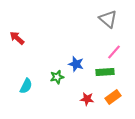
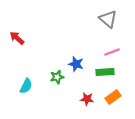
pink line: moved 2 px left; rotated 28 degrees clockwise
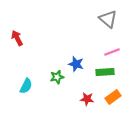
red arrow: rotated 21 degrees clockwise
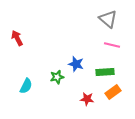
pink line: moved 7 px up; rotated 35 degrees clockwise
orange rectangle: moved 5 px up
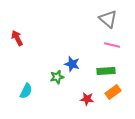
blue star: moved 4 px left
green rectangle: moved 1 px right, 1 px up
cyan semicircle: moved 5 px down
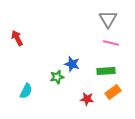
gray triangle: rotated 18 degrees clockwise
pink line: moved 1 px left, 2 px up
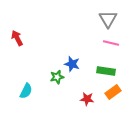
green rectangle: rotated 12 degrees clockwise
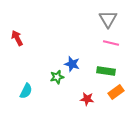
orange rectangle: moved 3 px right
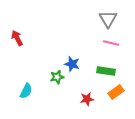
red star: rotated 16 degrees counterclockwise
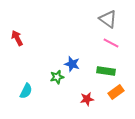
gray triangle: rotated 24 degrees counterclockwise
pink line: rotated 14 degrees clockwise
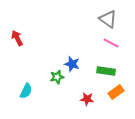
red star: rotated 16 degrees clockwise
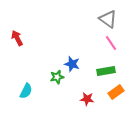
pink line: rotated 28 degrees clockwise
green rectangle: rotated 18 degrees counterclockwise
